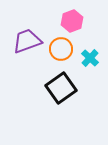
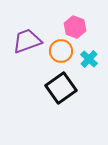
pink hexagon: moved 3 px right, 6 px down; rotated 20 degrees counterclockwise
orange circle: moved 2 px down
cyan cross: moved 1 px left, 1 px down
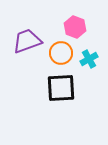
orange circle: moved 2 px down
cyan cross: rotated 18 degrees clockwise
black square: rotated 32 degrees clockwise
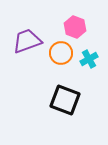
black square: moved 4 px right, 12 px down; rotated 24 degrees clockwise
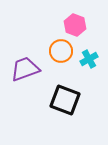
pink hexagon: moved 2 px up
purple trapezoid: moved 2 px left, 28 px down
orange circle: moved 2 px up
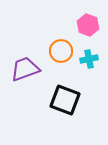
pink hexagon: moved 13 px right
cyan cross: rotated 18 degrees clockwise
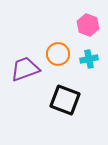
orange circle: moved 3 px left, 3 px down
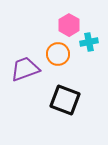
pink hexagon: moved 19 px left; rotated 10 degrees clockwise
cyan cross: moved 17 px up
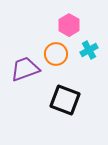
cyan cross: moved 8 px down; rotated 18 degrees counterclockwise
orange circle: moved 2 px left
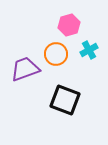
pink hexagon: rotated 15 degrees clockwise
